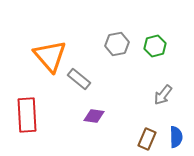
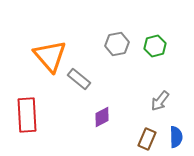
gray arrow: moved 3 px left, 6 px down
purple diamond: moved 8 px right, 1 px down; rotated 35 degrees counterclockwise
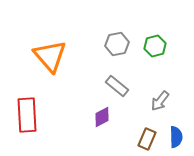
gray rectangle: moved 38 px right, 7 px down
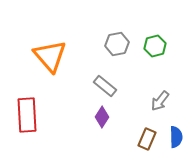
gray rectangle: moved 12 px left
purple diamond: rotated 30 degrees counterclockwise
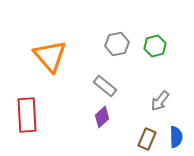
purple diamond: rotated 15 degrees clockwise
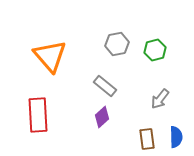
green hexagon: moved 4 px down
gray arrow: moved 2 px up
red rectangle: moved 11 px right
brown rectangle: rotated 30 degrees counterclockwise
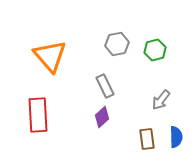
gray rectangle: rotated 25 degrees clockwise
gray arrow: moved 1 px right, 1 px down
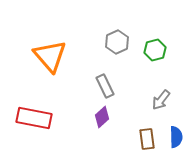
gray hexagon: moved 2 px up; rotated 15 degrees counterclockwise
red rectangle: moved 4 px left, 3 px down; rotated 76 degrees counterclockwise
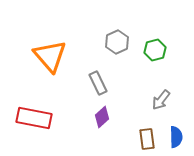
gray rectangle: moved 7 px left, 3 px up
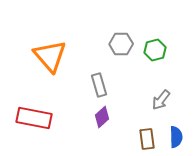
gray hexagon: moved 4 px right, 2 px down; rotated 25 degrees clockwise
gray rectangle: moved 1 px right, 2 px down; rotated 10 degrees clockwise
